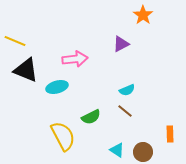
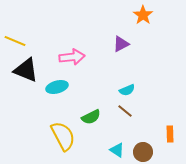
pink arrow: moved 3 px left, 2 px up
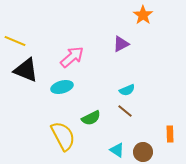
pink arrow: rotated 35 degrees counterclockwise
cyan ellipse: moved 5 px right
green semicircle: moved 1 px down
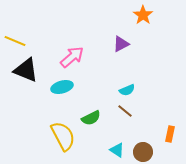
orange rectangle: rotated 14 degrees clockwise
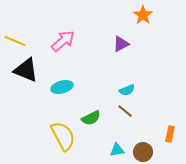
pink arrow: moved 9 px left, 16 px up
cyan triangle: rotated 42 degrees counterclockwise
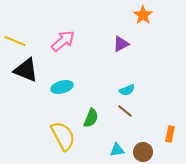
green semicircle: rotated 42 degrees counterclockwise
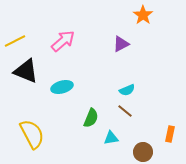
yellow line: rotated 50 degrees counterclockwise
black triangle: moved 1 px down
yellow semicircle: moved 31 px left, 2 px up
cyan triangle: moved 6 px left, 12 px up
